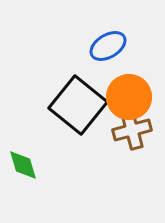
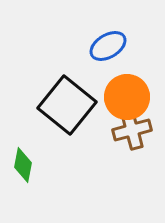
orange circle: moved 2 px left
black square: moved 11 px left
green diamond: rotated 28 degrees clockwise
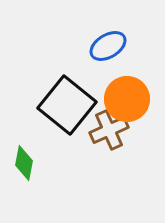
orange circle: moved 2 px down
brown cross: moved 23 px left; rotated 9 degrees counterclockwise
green diamond: moved 1 px right, 2 px up
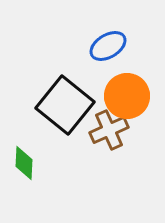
orange circle: moved 3 px up
black square: moved 2 px left
green diamond: rotated 8 degrees counterclockwise
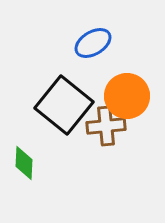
blue ellipse: moved 15 px left, 3 px up
black square: moved 1 px left
brown cross: moved 3 px left, 4 px up; rotated 18 degrees clockwise
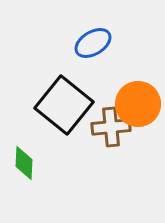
orange circle: moved 11 px right, 8 px down
brown cross: moved 5 px right, 1 px down
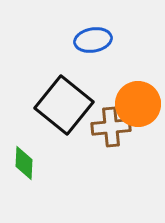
blue ellipse: moved 3 px up; rotated 21 degrees clockwise
